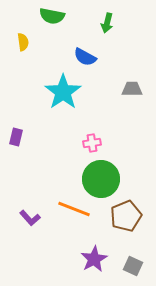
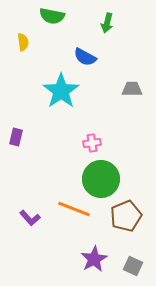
cyan star: moved 2 px left, 1 px up
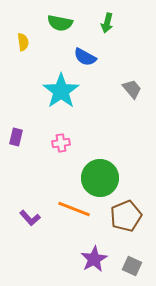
green semicircle: moved 8 px right, 7 px down
gray trapezoid: rotated 50 degrees clockwise
pink cross: moved 31 px left
green circle: moved 1 px left, 1 px up
gray square: moved 1 px left
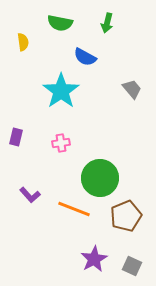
purple L-shape: moved 23 px up
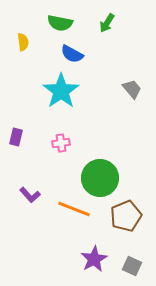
green arrow: rotated 18 degrees clockwise
blue semicircle: moved 13 px left, 3 px up
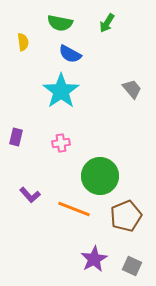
blue semicircle: moved 2 px left
green circle: moved 2 px up
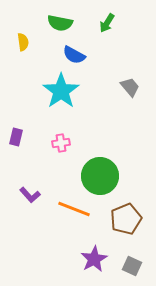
blue semicircle: moved 4 px right, 1 px down
gray trapezoid: moved 2 px left, 2 px up
brown pentagon: moved 3 px down
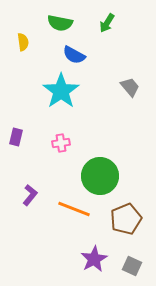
purple L-shape: rotated 100 degrees counterclockwise
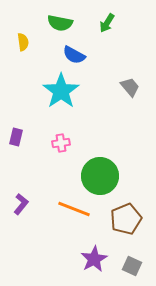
purple L-shape: moved 9 px left, 9 px down
